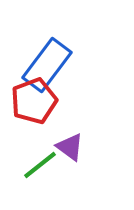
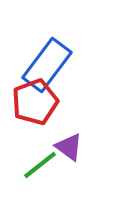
red pentagon: moved 1 px right, 1 px down
purple triangle: moved 1 px left
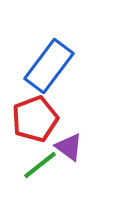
blue rectangle: moved 2 px right, 1 px down
red pentagon: moved 17 px down
